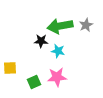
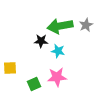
green square: moved 2 px down
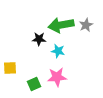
green arrow: moved 1 px right, 1 px up
black star: moved 2 px left, 2 px up
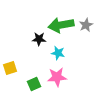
cyan star: moved 2 px down
yellow square: rotated 16 degrees counterclockwise
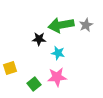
green square: rotated 16 degrees counterclockwise
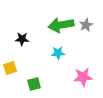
black star: moved 17 px left
cyan star: rotated 16 degrees counterclockwise
pink star: moved 26 px right
green square: rotated 24 degrees clockwise
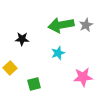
cyan star: rotated 16 degrees counterclockwise
yellow square: rotated 24 degrees counterclockwise
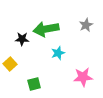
green arrow: moved 15 px left, 4 px down
yellow square: moved 4 px up
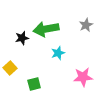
black star: moved 1 px up; rotated 16 degrees counterclockwise
yellow square: moved 4 px down
